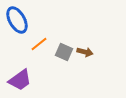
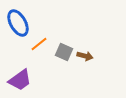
blue ellipse: moved 1 px right, 3 px down
brown arrow: moved 4 px down
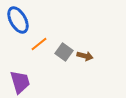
blue ellipse: moved 3 px up
gray square: rotated 12 degrees clockwise
purple trapezoid: moved 2 px down; rotated 70 degrees counterclockwise
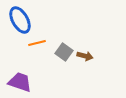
blue ellipse: moved 2 px right
orange line: moved 2 px left, 1 px up; rotated 24 degrees clockwise
purple trapezoid: rotated 55 degrees counterclockwise
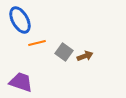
brown arrow: rotated 35 degrees counterclockwise
purple trapezoid: moved 1 px right
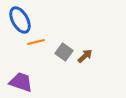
orange line: moved 1 px left, 1 px up
brown arrow: rotated 21 degrees counterclockwise
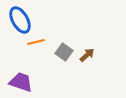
brown arrow: moved 2 px right, 1 px up
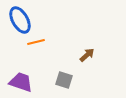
gray square: moved 28 px down; rotated 18 degrees counterclockwise
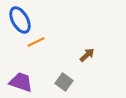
orange line: rotated 12 degrees counterclockwise
gray square: moved 2 px down; rotated 18 degrees clockwise
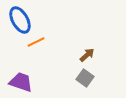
gray square: moved 21 px right, 4 px up
